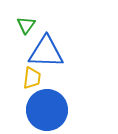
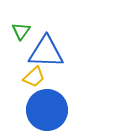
green triangle: moved 5 px left, 6 px down
yellow trapezoid: moved 2 px right, 1 px up; rotated 40 degrees clockwise
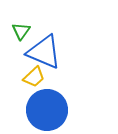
blue triangle: moved 2 px left; rotated 21 degrees clockwise
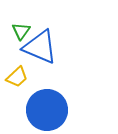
blue triangle: moved 4 px left, 5 px up
yellow trapezoid: moved 17 px left
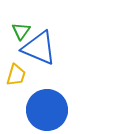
blue triangle: moved 1 px left, 1 px down
yellow trapezoid: moved 1 px left, 2 px up; rotated 30 degrees counterclockwise
